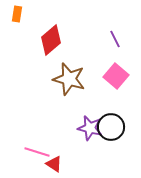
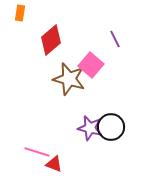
orange rectangle: moved 3 px right, 1 px up
pink square: moved 25 px left, 11 px up
red triangle: rotated 12 degrees counterclockwise
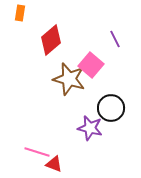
black circle: moved 19 px up
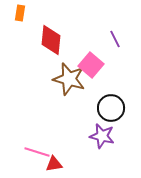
red diamond: rotated 44 degrees counterclockwise
purple star: moved 12 px right, 8 px down
red triangle: rotated 30 degrees counterclockwise
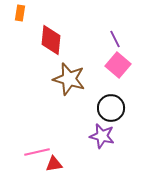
pink square: moved 27 px right
pink line: rotated 30 degrees counterclockwise
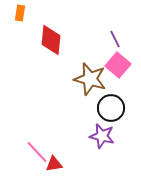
brown star: moved 21 px right
pink line: rotated 60 degrees clockwise
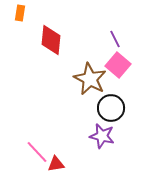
brown star: rotated 12 degrees clockwise
red triangle: moved 2 px right
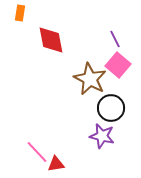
red diamond: rotated 16 degrees counterclockwise
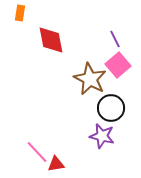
pink square: rotated 10 degrees clockwise
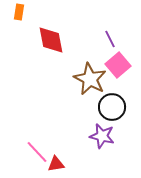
orange rectangle: moved 1 px left, 1 px up
purple line: moved 5 px left
black circle: moved 1 px right, 1 px up
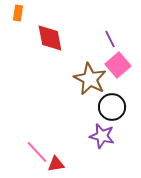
orange rectangle: moved 1 px left, 1 px down
red diamond: moved 1 px left, 2 px up
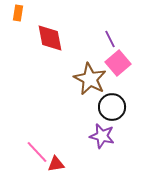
pink square: moved 2 px up
